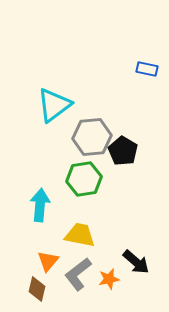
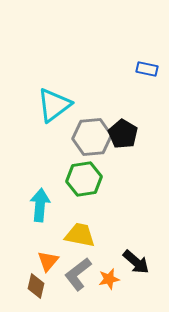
black pentagon: moved 17 px up
brown diamond: moved 1 px left, 3 px up
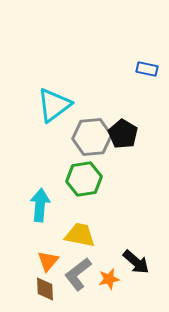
brown diamond: moved 9 px right, 3 px down; rotated 15 degrees counterclockwise
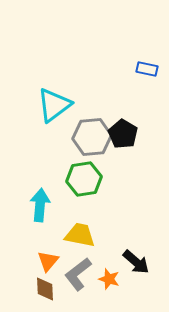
orange star: rotated 30 degrees clockwise
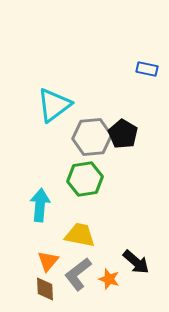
green hexagon: moved 1 px right
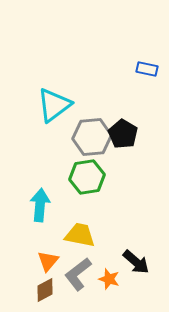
green hexagon: moved 2 px right, 2 px up
brown diamond: moved 1 px down; rotated 65 degrees clockwise
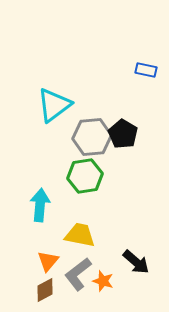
blue rectangle: moved 1 px left, 1 px down
green hexagon: moved 2 px left, 1 px up
orange star: moved 6 px left, 2 px down
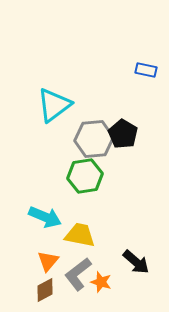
gray hexagon: moved 2 px right, 2 px down
cyan arrow: moved 5 px right, 12 px down; rotated 108 degrees clockwise
orange star: moved 2 px left, 1 px down
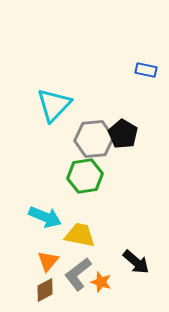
cyan triangle: rotated 9 degrees counterclockwise
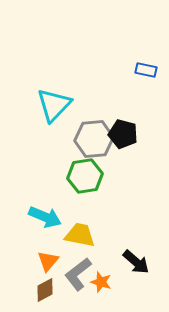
black pentagon: rotated 16 degrees counterclockwise
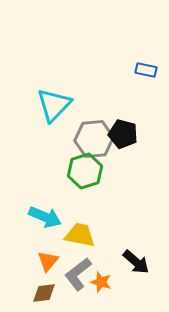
green hexagon: moved 5 px up; rotated 8 degrees counterclockwise
brown diamond: moved 1 px left, 3 px down; rotated 20 degrees clockwise
